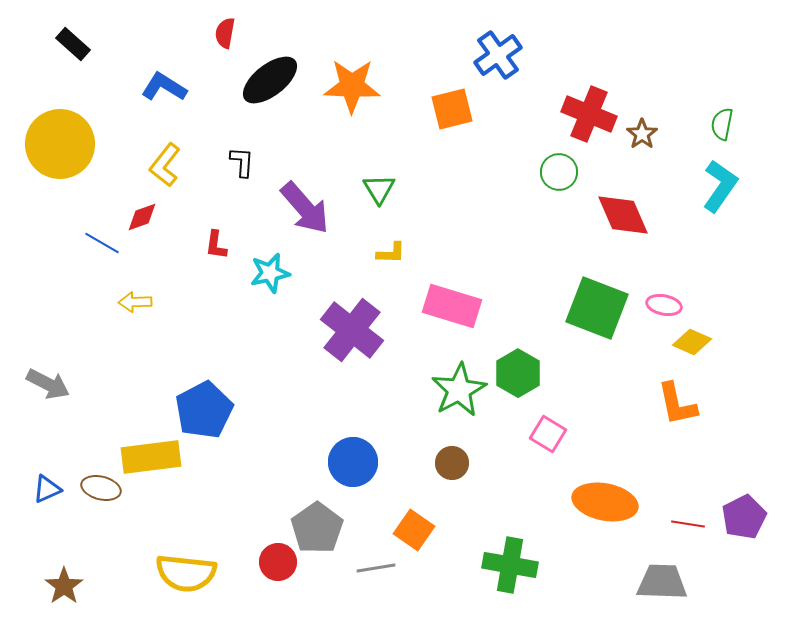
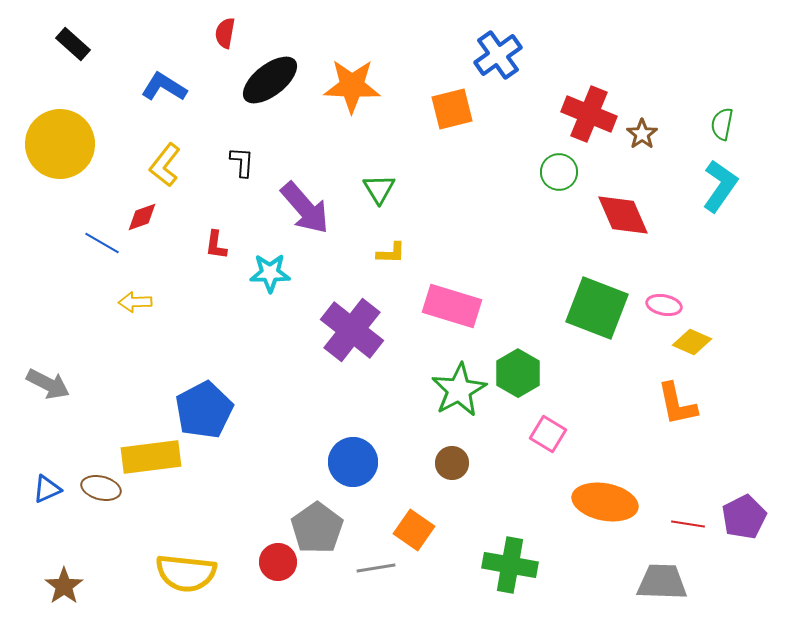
cyan star at (270, 273): rotated 12 degrees clockwise
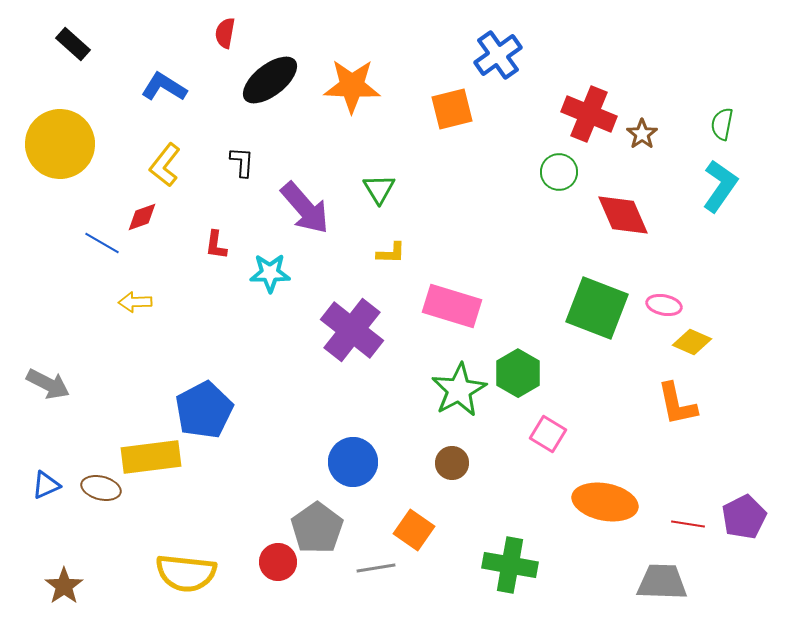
blue triangle at (47, 489): moved 1 px left, 4 px up
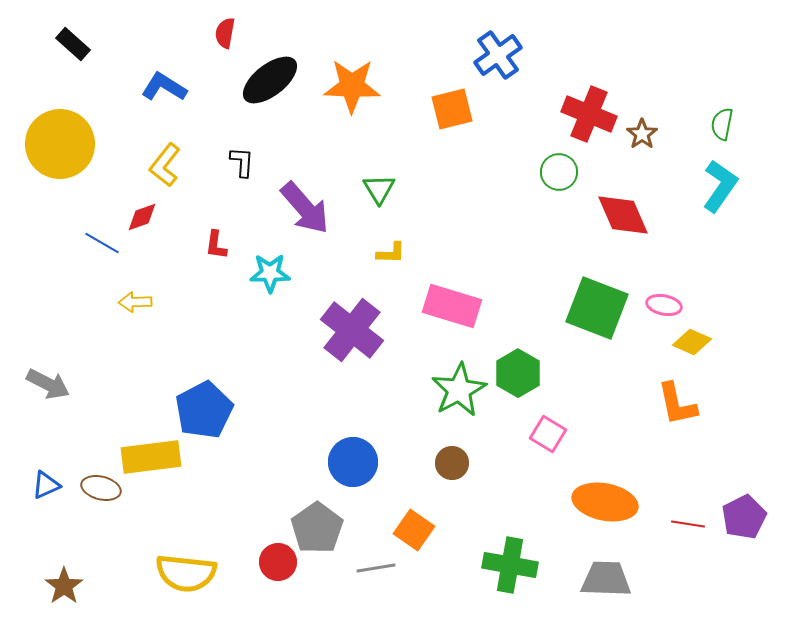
gray trapezoid at (662, 582): moved 56 px left, 3 px up
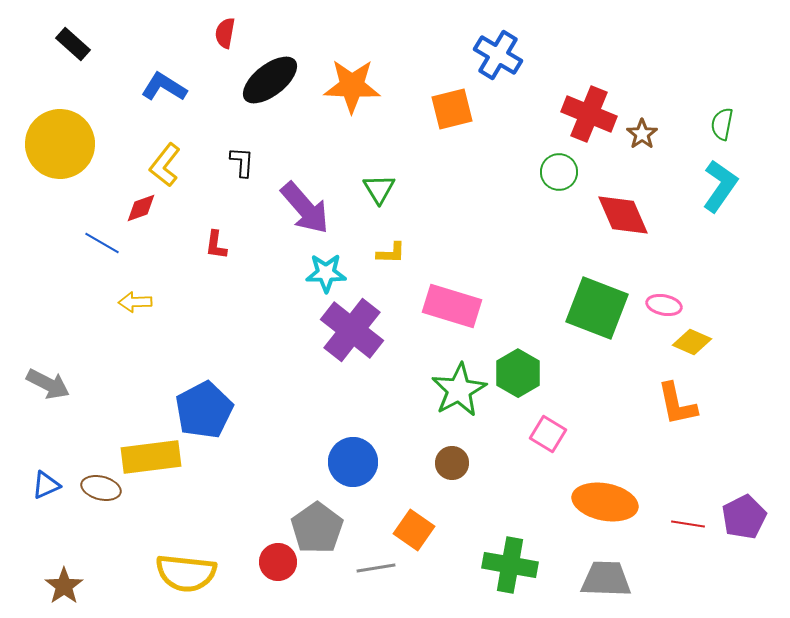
blue cross at (498, 55): rotated 24 degrees counterclockwise
red diamond at (142, 217): moved 1 px left, 9 px up
cyan star at (270, 273): moved 56 px right
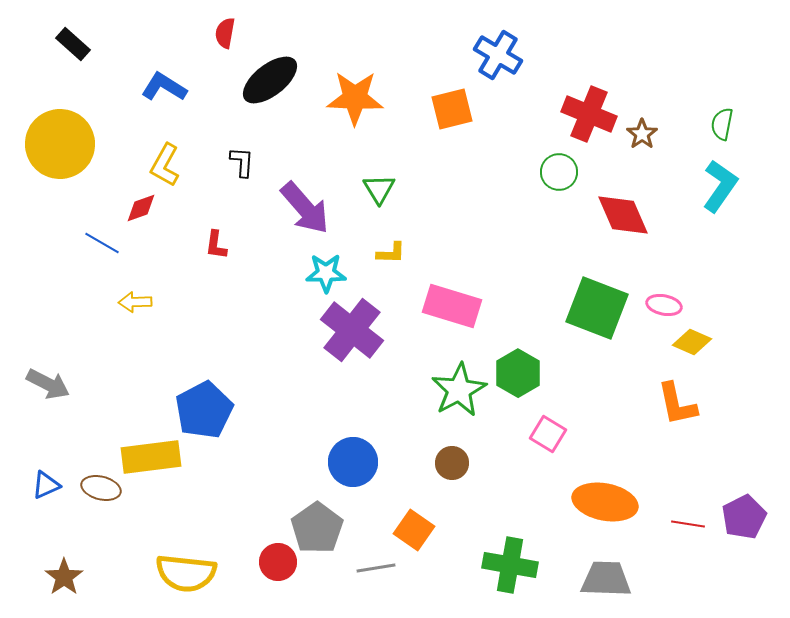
orange star at (352, 86): moved 3 px right, 12 px down
yellow L-shape at (165, 165): rotated 9 degrees counterclockwise
brown star at (64, 586): moved 9 px up
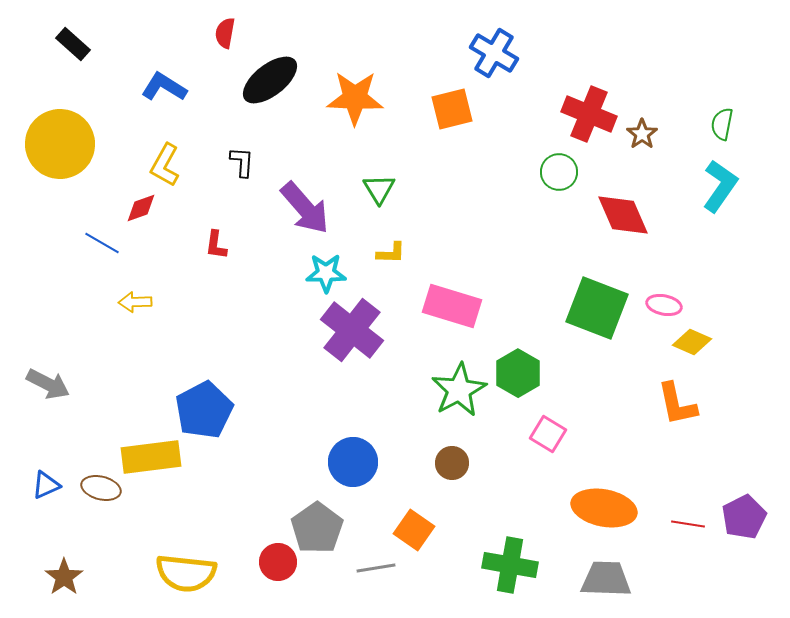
blue cross at (498, 55): moved 4 px left, 2 px up
orange ellipse at (605, 502): moved 1 px left, 6 px down
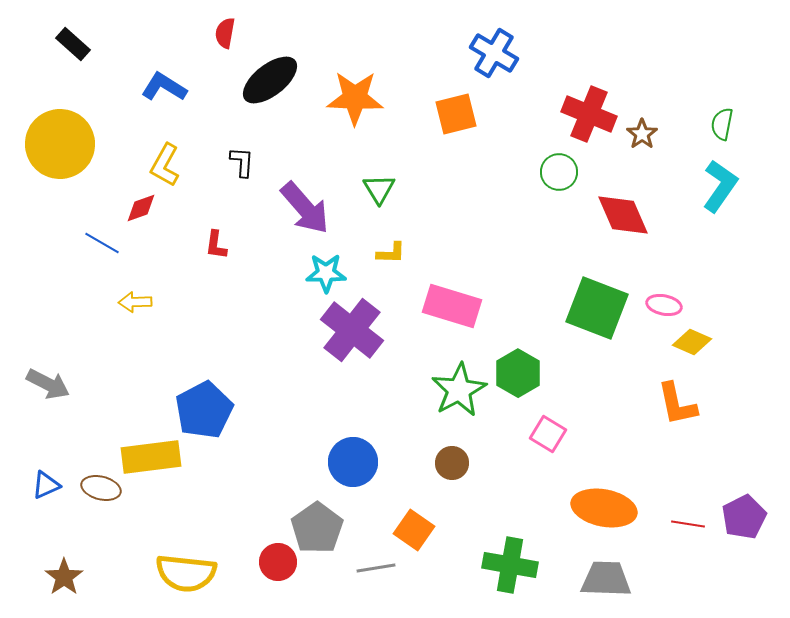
orange square at (452, 109): moved 4 px right, 5 px down
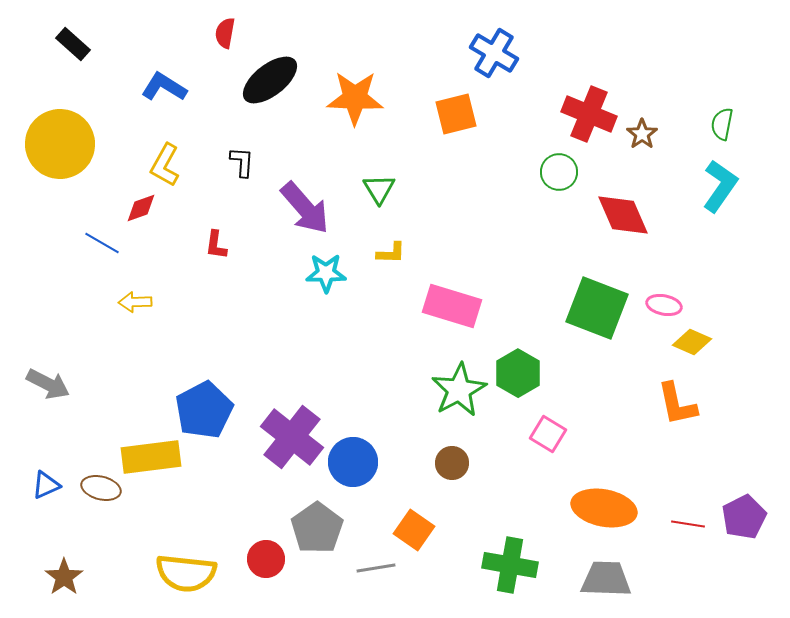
purple cross at (352, 330): moved 60 px left, 107 px down
red circle at (278, 562): moved 12 px left, 3 px up
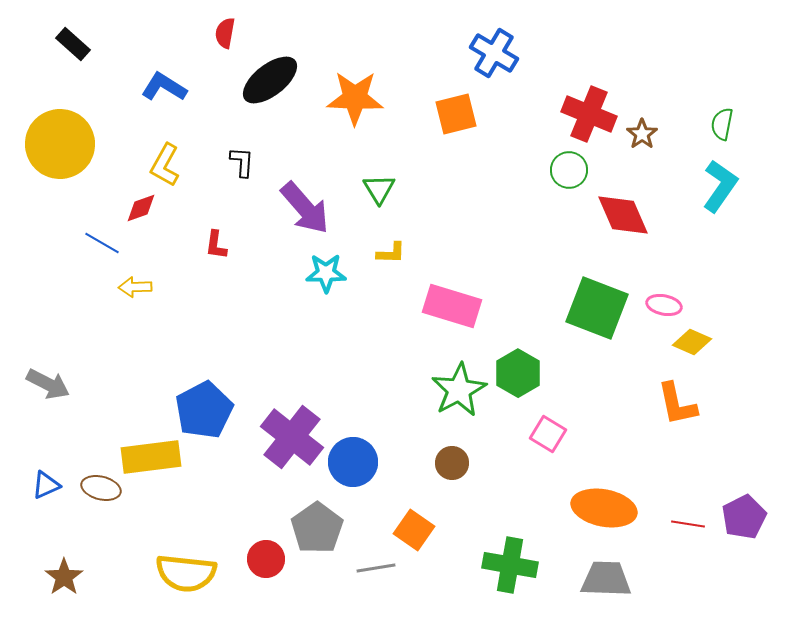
green circle at (559, 172): moved 10 px right, 2 px up
yellow arrow at (135, 302): moved 15 px up
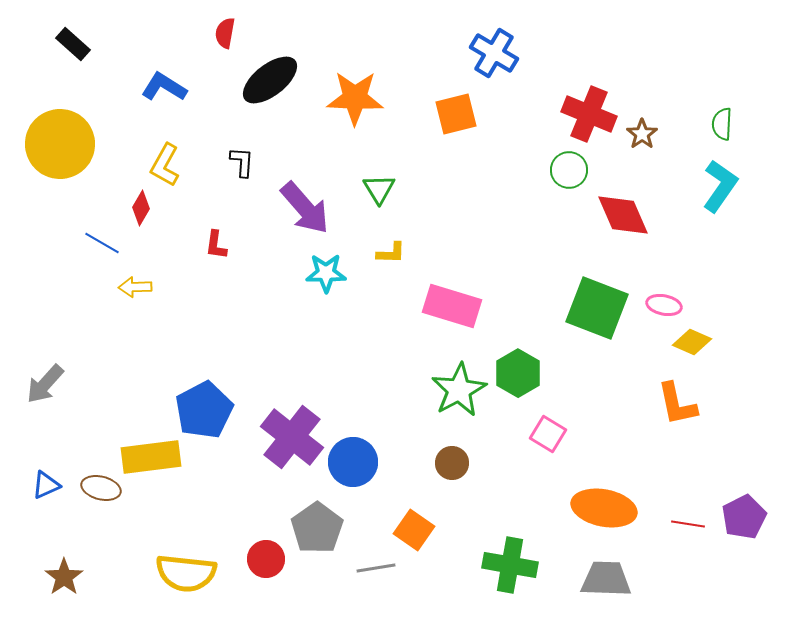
green semicircle at (722, 124): rotated 8 degrees counterclockwise
red diamond at (141, 208): rotated 40 degrees counterclockwise
gray arrow at (48, 384): moved 3 px left; rotated 105 degrees clockwise
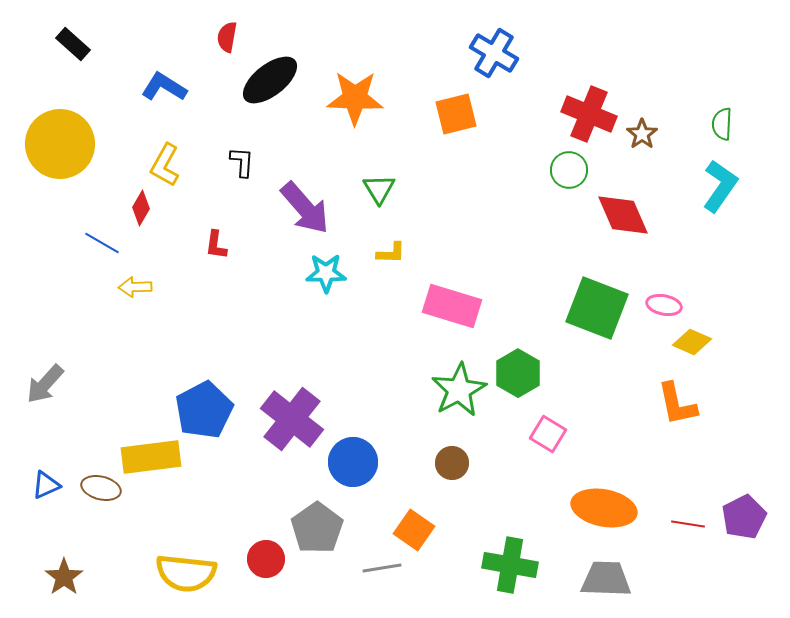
red semicircle at (225, 33): moved 2 px right, 4 px down
purple cross at (292, 437): moved 18 px up
gray line at (376, 568): moved 6 px right
